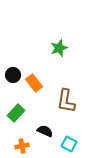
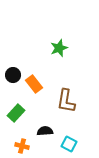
orange rectangle: moved 1 px down
black semicircle: rotated 28 degrees counterclockwise
orange cross: rotated 24 degrees clockwise
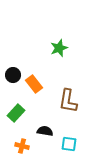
brown L-shape: moved 2 px right
black semicircle: rotated 14 degrees clockwise
cyan square: rotated 21 degrees counterclockwise
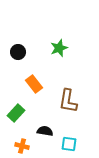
black circle: moved 5 px right, 23 px up
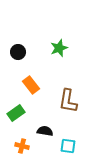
orange rectangle: moved 3 px left, 1 px down
green rectangle: rotated 12 degrees clockwise
cyan square: moved 1 px left, 2 px down
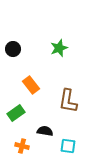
black circle: moved 5 px left, 3 px up
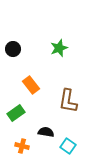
black semicircle: moved 1 px right, 1 px down
cyan square: rotated 28 degrees clockwise
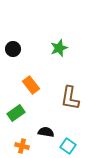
brown L-shape: moved 2 px right, 3 px up
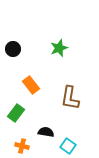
green rectangle: rotated 18 degrees counterclockwise
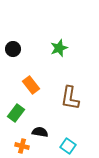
black semicircle: moved 6 px left
